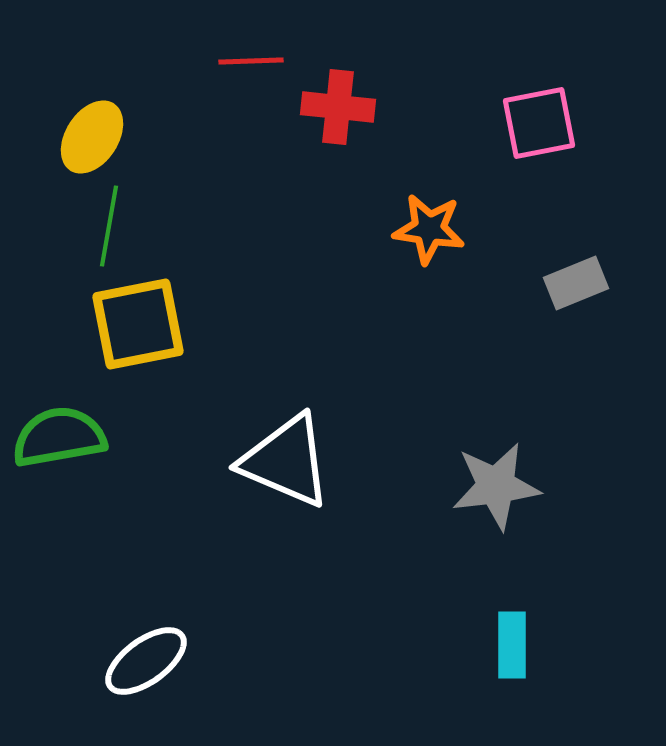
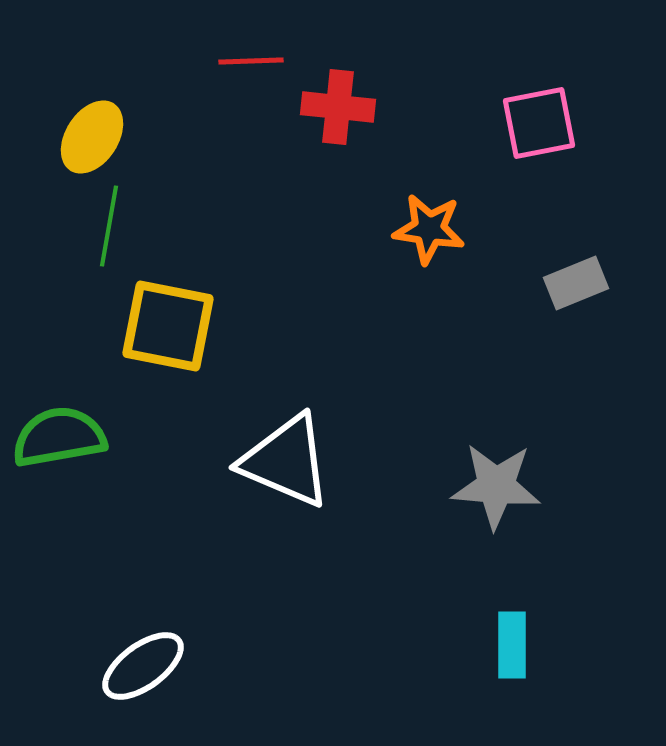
yellow square: moved 30 px right, 2 px down; rotated 22 degrees clockwise
gray star: rotated 12 degrees clockwise
white ellipse: moved 3 px left, 5 px down
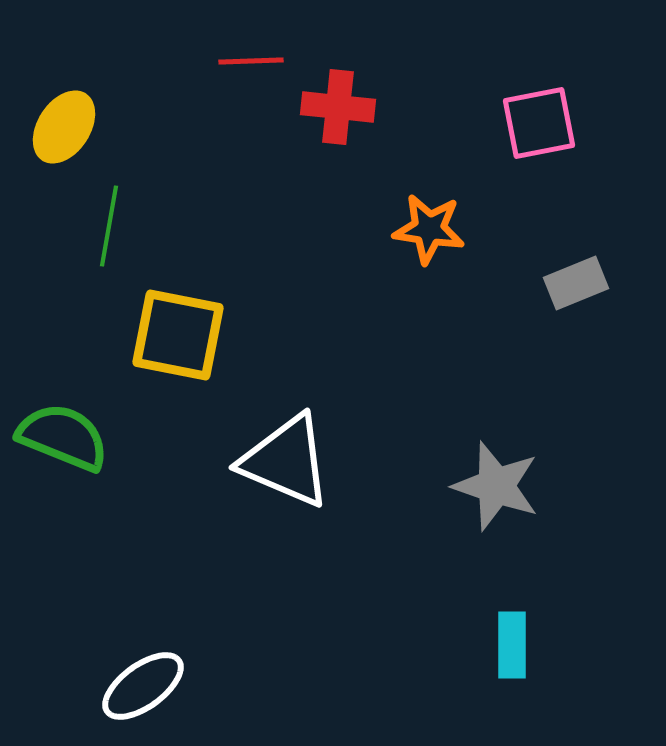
yellow ellipse: moved 28 px left, 10 px up
yellow square: moved 10 px right, 9 px down
green semicircle: moved 4 px right; rotated 32 degrees clockwise
gray star: rotated 14 degrees clockwise
white ellipse: moved 20 px down
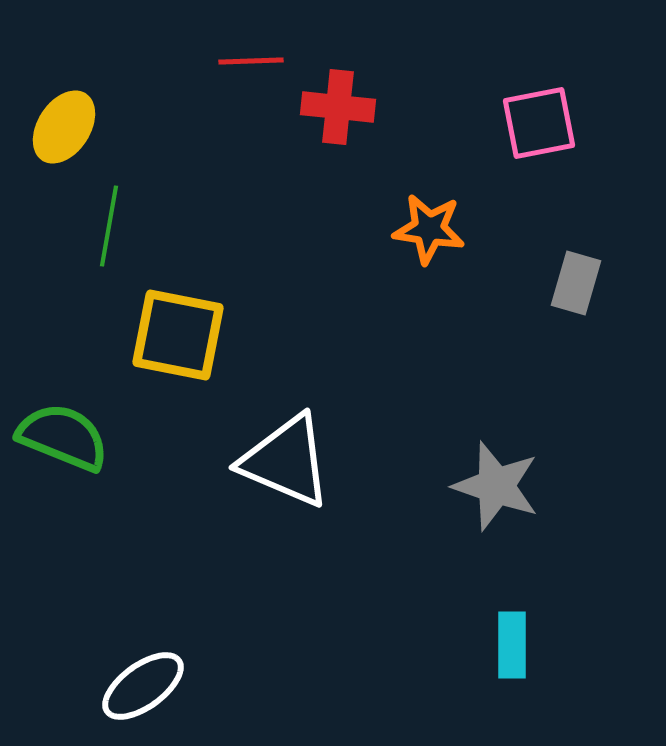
gray rectangle: rotated 52 degrees counterclockwise
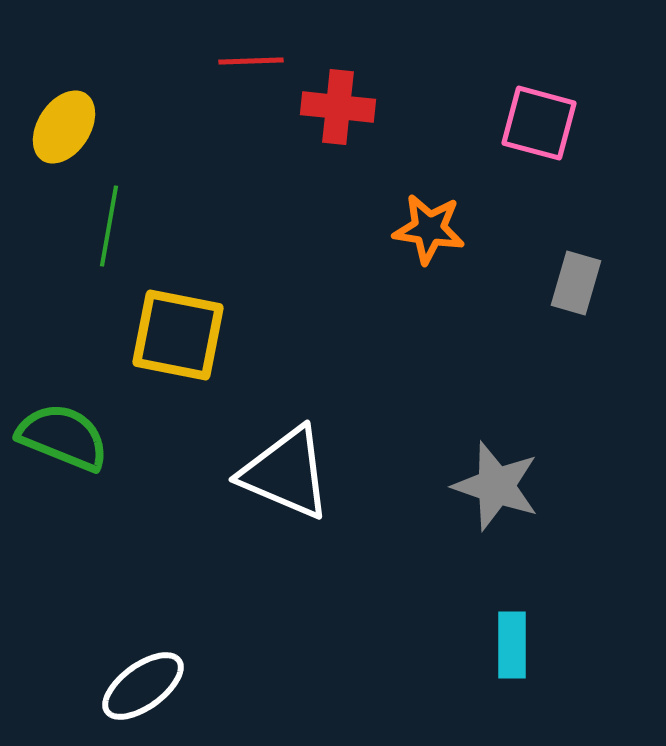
pink square: rotated 26 degrees clockwise
white triangle: moved 12 px down
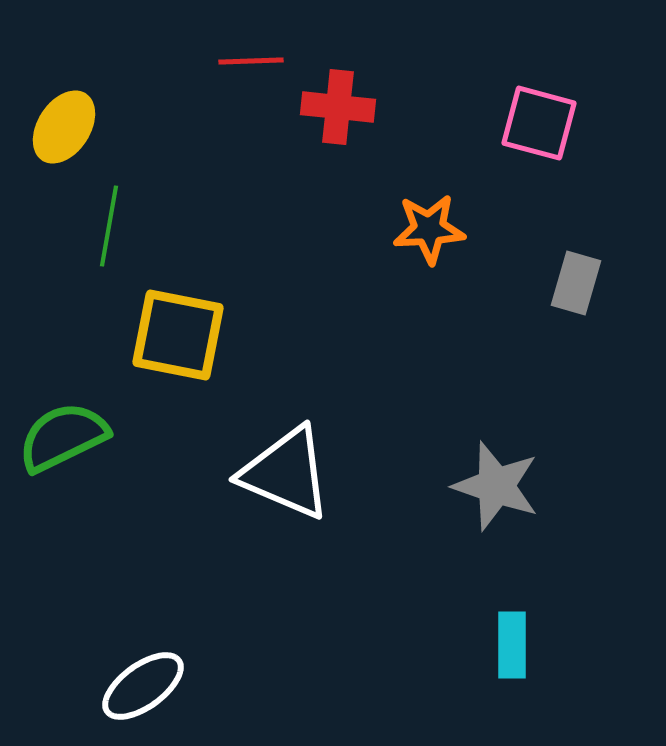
orange star: rotated 12 degrees counterclockwise
green semicircle: rotated 48 degrees counterclockwise
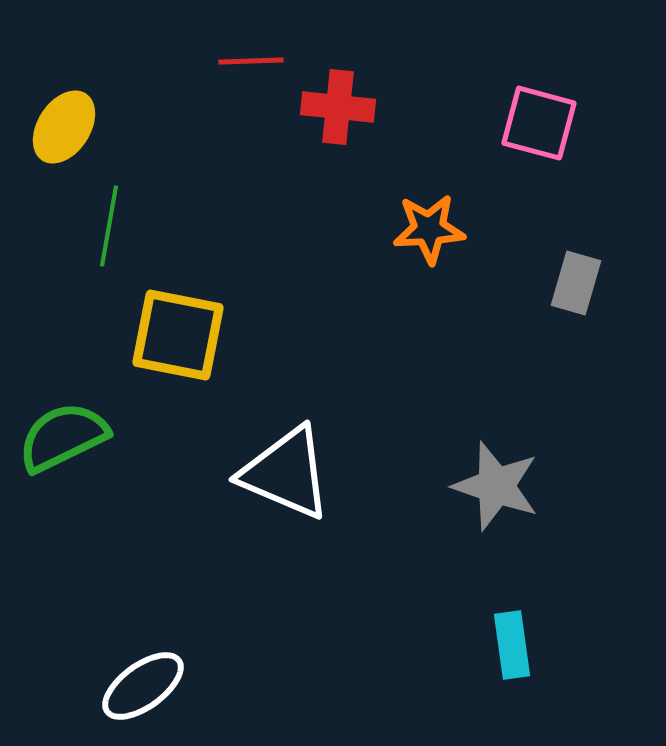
cyan rectangle: rotated 8 degrees counterclockwise
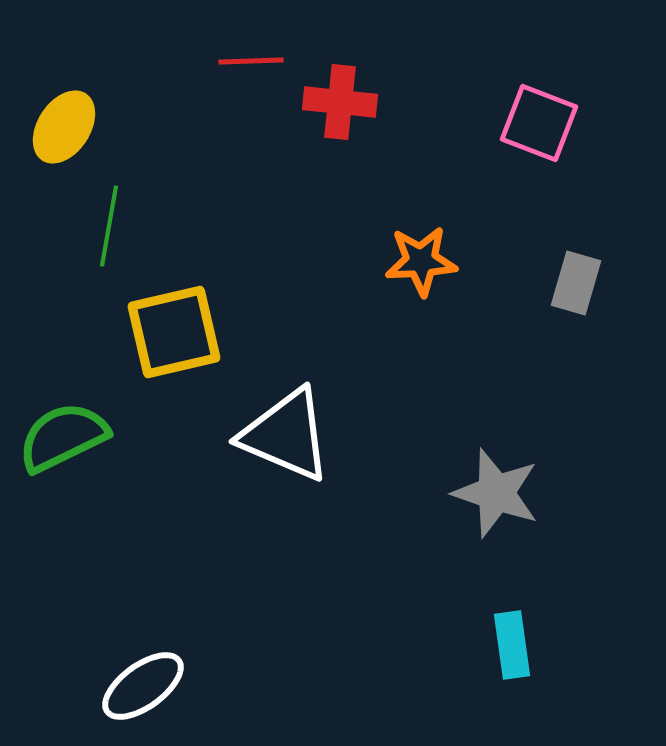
red cross: moved 2 px right, 5 px up
pink square: rotated 6 degrees clockwise
orange star: moved 8 px left, 32 px down
yellow square: moved 4 px left, 3 px up; rotated 24 degrees counterclockwise
white triangle: moved 38 px up
gray star: moved 7 px down
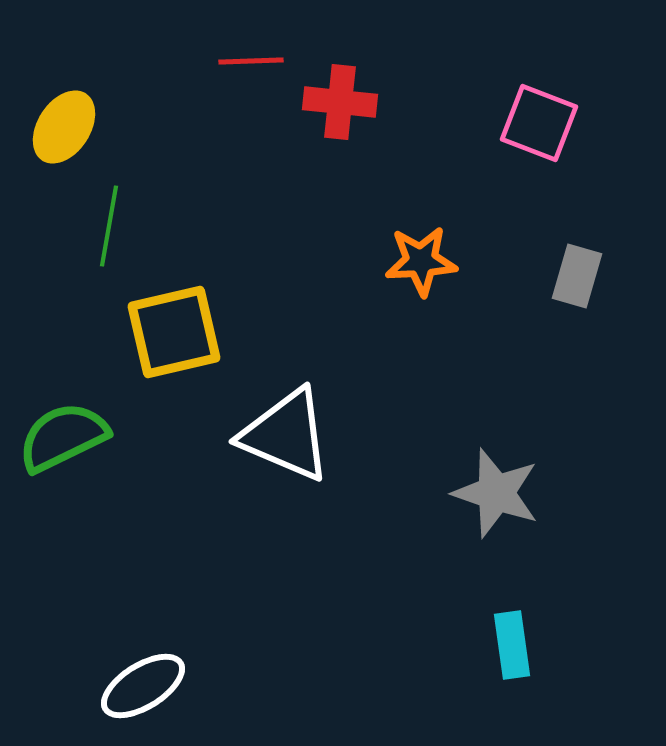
gray rectangle: moved 1 px right, 7 px up
white ellipse: rotated 4 degrees clockwise
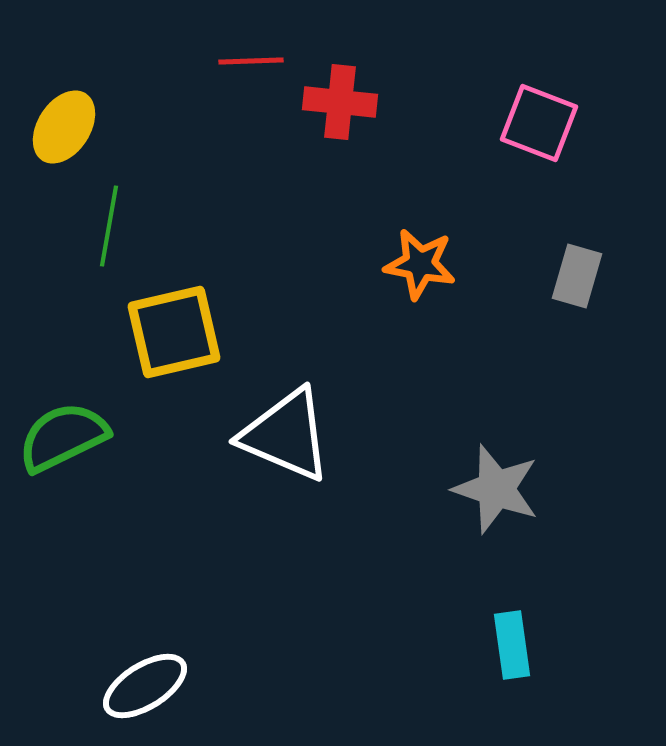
orange star: moved 1 px left, 3 px down; rotated 14 degrees clockwise
gray star: moved 4 px up
white ellipse: moved 2 px right
